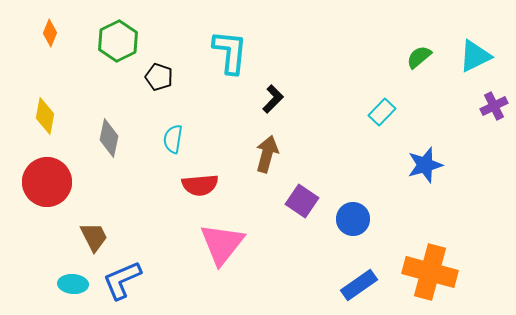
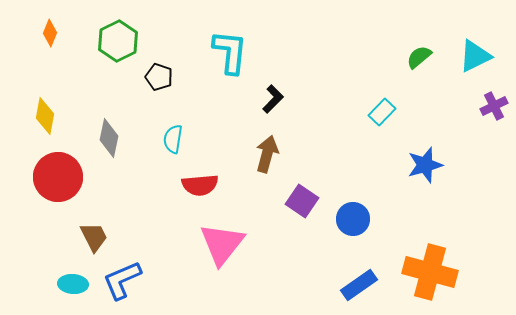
red circle: moved 11 px right, 5 px up
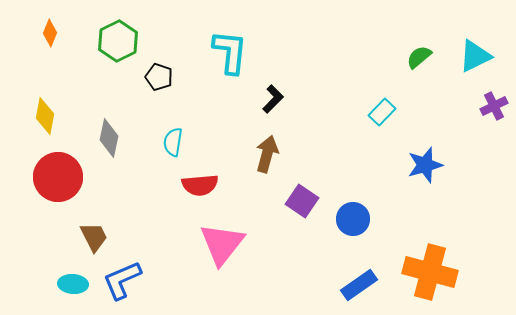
cyan semicircle: moved 3 px down
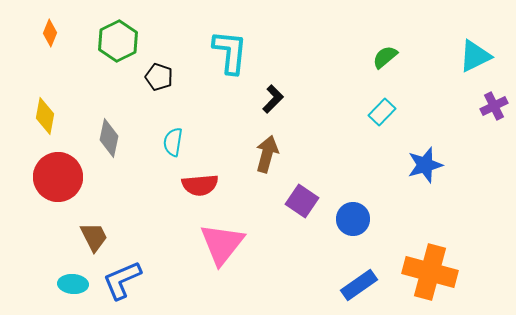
green semicircle: moved 34 px left
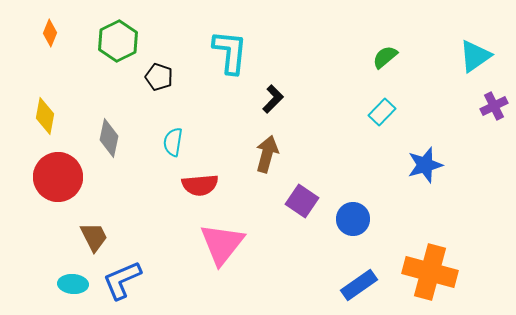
cyan triangle: rotated 9 degrees counterclockwise
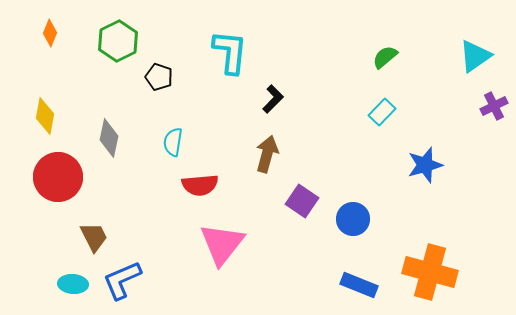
blue rectangle: rotated 57 degrees clockwise
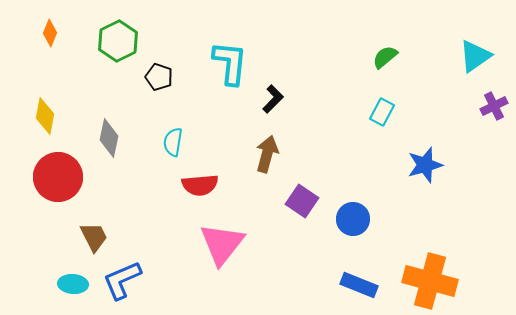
cyan L-shape: moved 11 px down
cyan rectangle: rotated 16 degrees counterclockwise
orange cross: moved 9 px down
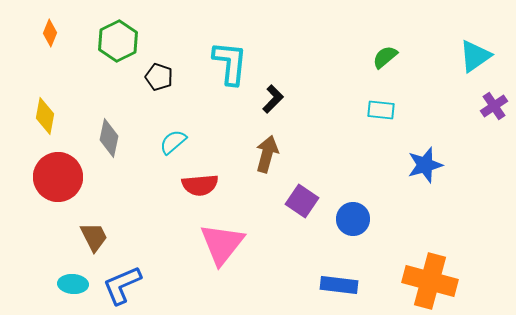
purple cross: rotated 8 degrees counterclockwise
cyan rectangle: moved 1 px left, 2 px up; rotated 68 degrees clockwise
cyan semicircle: rotated 40 degrees clockwise
blue L-shape: moved 5 px down
blue rectangle: moved 20 px left; rotated 15 degrees counterclockwise
